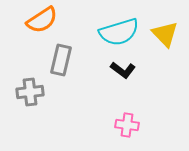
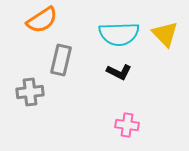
cyan semicircle: moved 2 px down; rotated 15 degrees clockwise
black L-shape: moved 4 px left, 2 px down; rotated 10 degrees counterclockwise
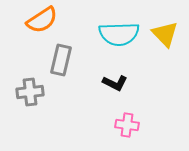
black L-shape: moved 4 px left, 11 px down
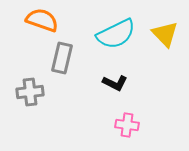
orange semicircle: rotated 128 degrees counterclockwise
cyan semicircle: moved 3 px left; rotated 24 degrees counterclockwise
gray rectangle: moved 1 px right, 2 px up
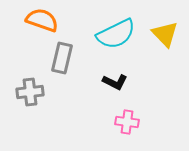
black L-shape: moved 1 px up
pink cross: moved 3 px up
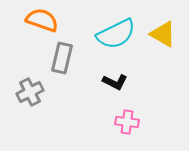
yellow triangle: moved 2 px left; rotated 16 degrees counterclockwise
gray cross: rotated 20 degrees counterclockwise
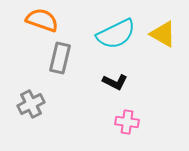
gray rectangle: moved 2 px left
gray cross: moved 1 px right, 12 px down
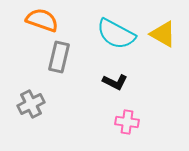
cyan semicircle: rotated 54 degrees clockwise
gray rectangle: moved 1 px left, 1 px up
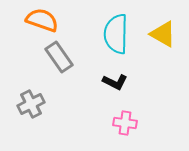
cyan semicircle: rotated 63 degrees clockwise
gray rectangle: rotated 48 degrees counterclockwise
pink cross: moved 2 px left, 1 px down
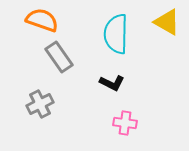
yellow triangle: moved 4 px right, 12 px up
black L-shape: moved 3 px left, 1 px down
gray cross: moved 9 px right
